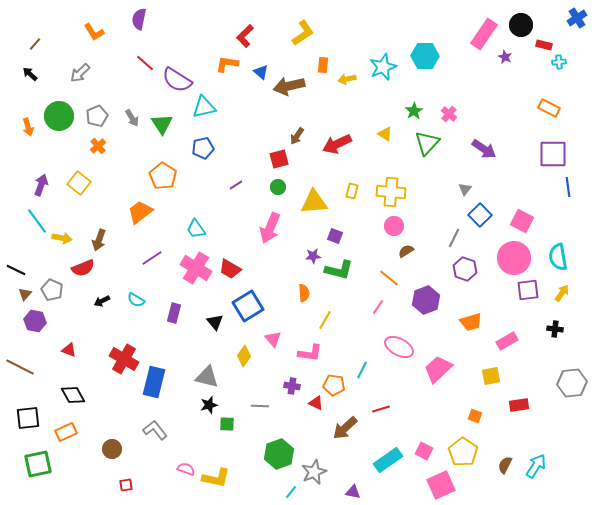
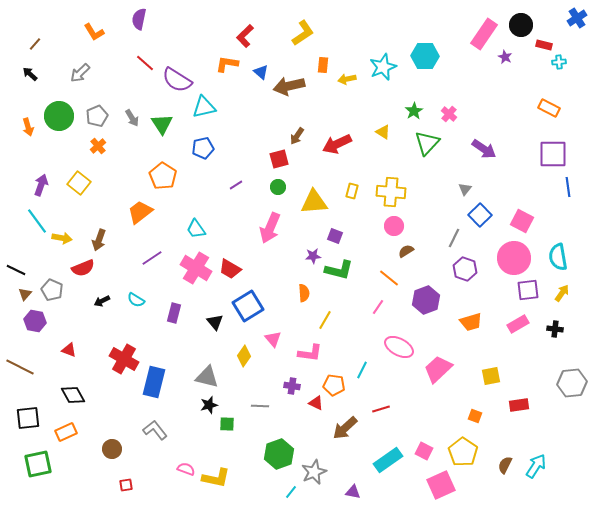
yellow triangle at (385, 134): moved 2 px left, 2 px up
pink rectangle at (507, 341): moved 11 px right, 17 px up
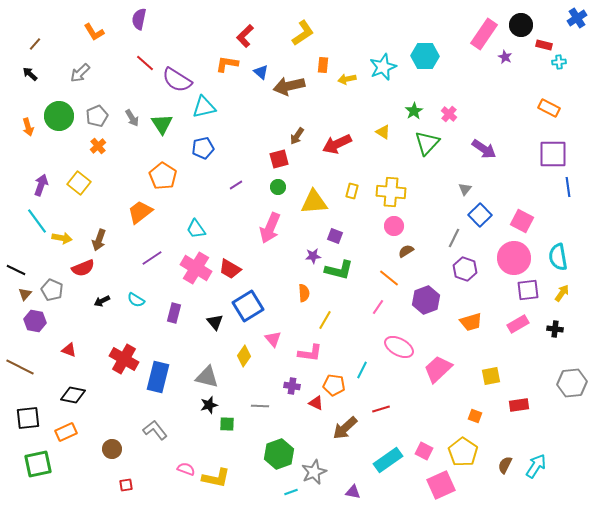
blue rectangle at (154, 382): moved 4 px right, 5 px up
black diamond at (73, 395): rotated 50 degrees counterclockwise
cyan line at (291, 492): rotated 32 degrees clockwise
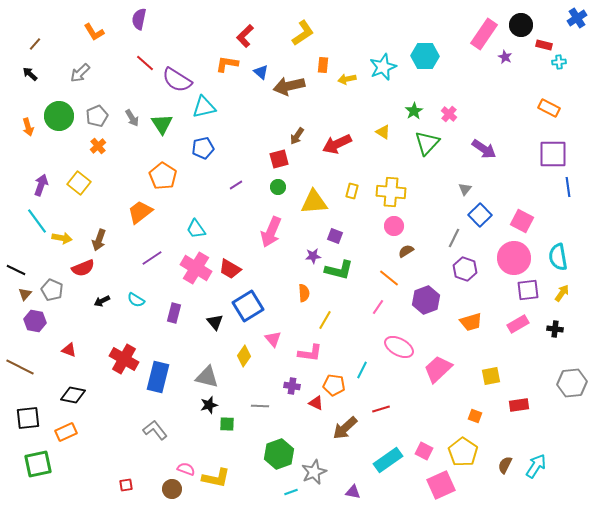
pink arrow at (270, 228): moved 1 px right, 4 px down
brown circle at (112, 449): moved 60 px right, 40 px down
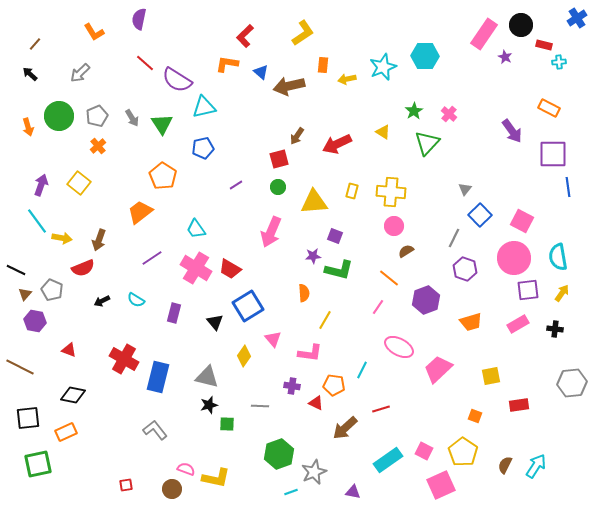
purple arrow at (484, 149): moved 28 px right, 18 px up; rotated 20 degrees clockwise
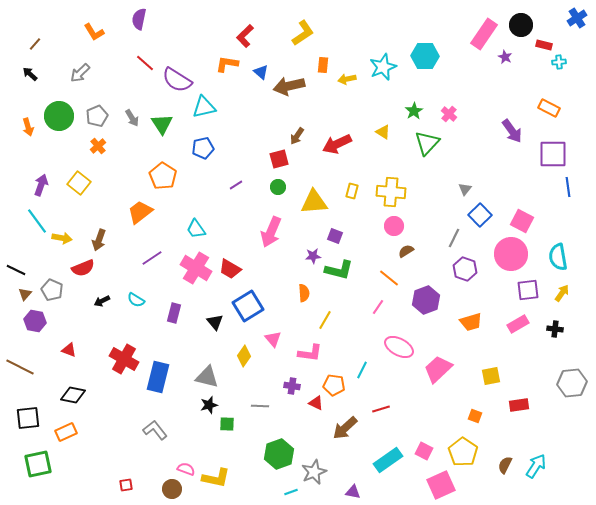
pink circle at (514, 258): moved 3 px left, 4 px up
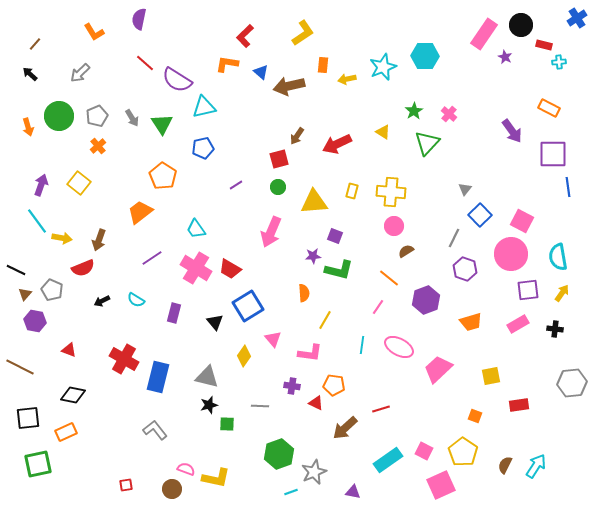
cyan line at (362, 370): moved 25 px up; rotated 18 degrees counterclockwise
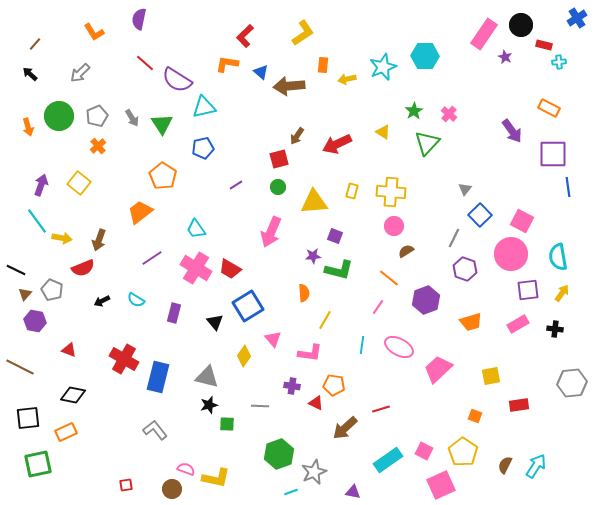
brown arrow at (289, 86): rotated 8 degrees clockwise
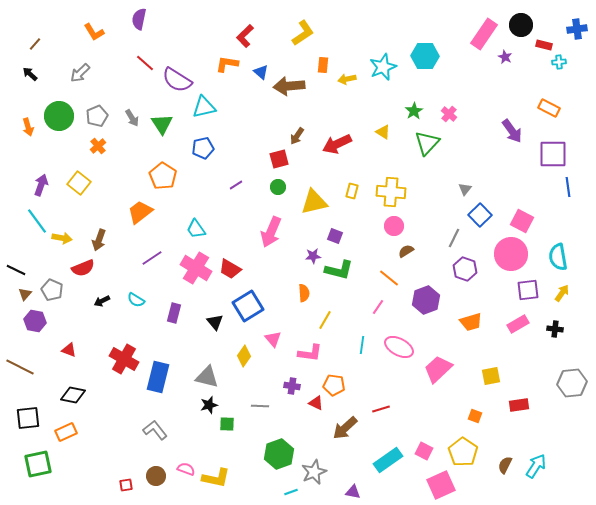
blue cross at (577, 18): moved 11 px down; rotated 24 degrees clockwise
yellow triangle at (314, 202): rotated 8 degrees counterclockwise
brown circle at (172, 489): moved 16 px left, 13 px up
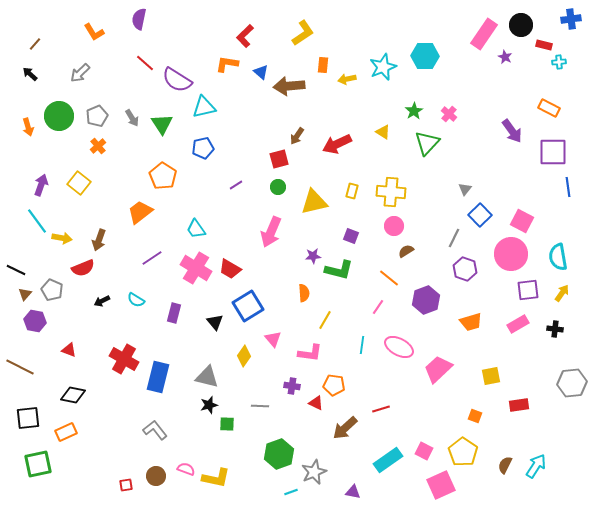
blue cross at (577, 29): moved 6 px left, 10 px up
purple square at (553, 154): moved 2 px up
purple square at (335, 236): moved 16 px right
